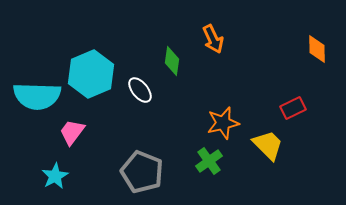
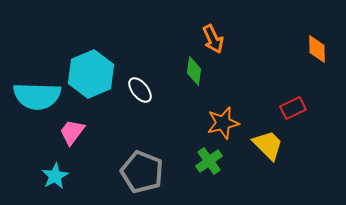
green diamond: moved 22 px right, 10 px down
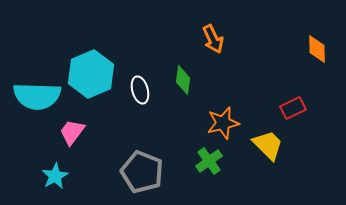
green diamond: moved 11 px left, 9 px down
white ellipse: rotated 24 degrees clockwise
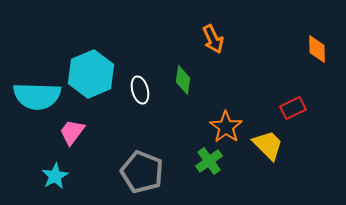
orange star: moved 3 px right, 4 px down; rotated 24 degrees counterclockwise
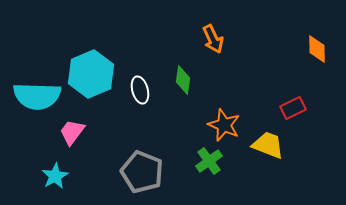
orange star: moved 2 px left, 2 px up; rotated 12 degrees counterclockwise
yellow trapezoid: rotated 24 degrees counterclockwise
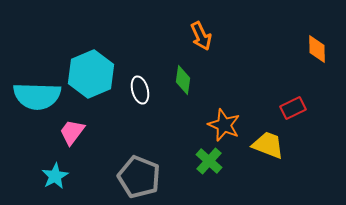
orange arrow: moved 12 px left, 3 px up
green cross: rotated 12 degrees counterclockwise
gray pentagon: moved 3 px left, 5 px down
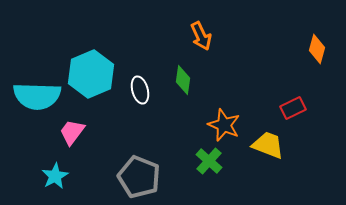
orange diamond: rotated 16 degrees clockwise
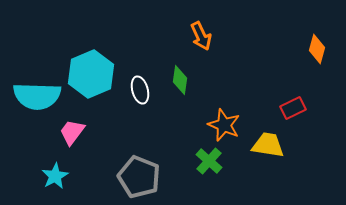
green diamond: moved 3 px left
yellow trapezoid: rotated 12 degrees counterclockwise
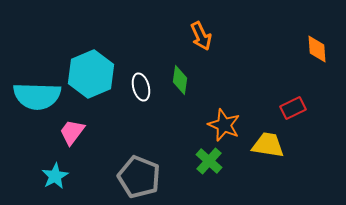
orange diamond: rotated 20 degrees counterclockwise
white ellipse: moved 1 px right, 3 px up
